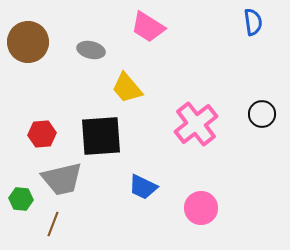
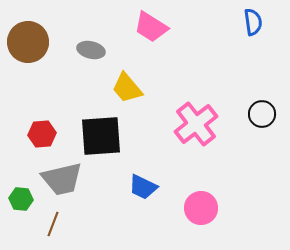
pink trapezoid: moved 3 px right
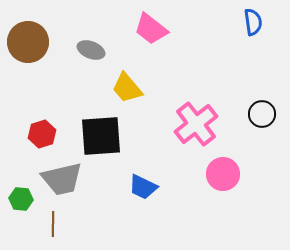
pink trapezoid: moved 2 px down; rotated 6 degrees clockwise
gray ellipse: rotated 8 degrees clockwise
red hexagon: rotated 12 degrees counterclockwise
pink circle: moved 22 px right, 34 px up
brown line: rotated 20 degrees counterclockwise
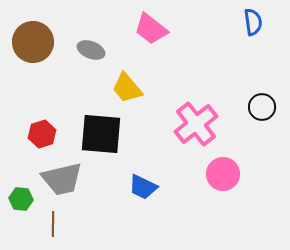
brown circle: moved 5 px right
black circle: moved 7 px up
black square: moved 2 px up; rotated 9 degrees clockwise
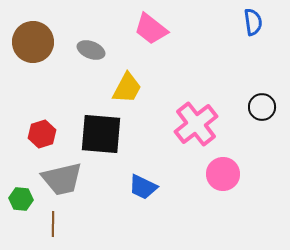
yellow trapezoid: rotated 112 degrees counterclockwise
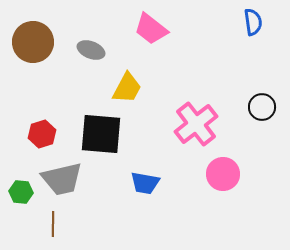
blue trapezoid: moved 2 px right, 4 px up; rotated 16 degrees counterclockwise
green hexagon: moved 7 px up
